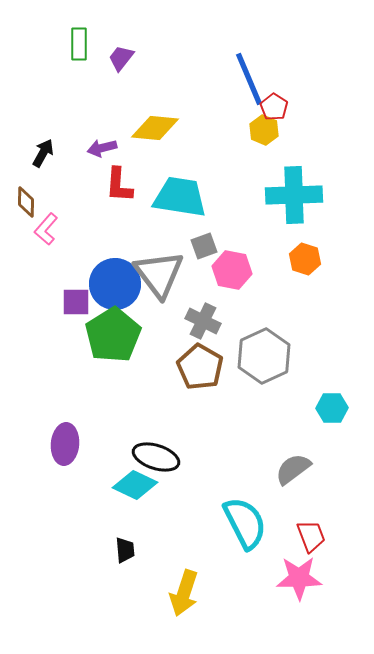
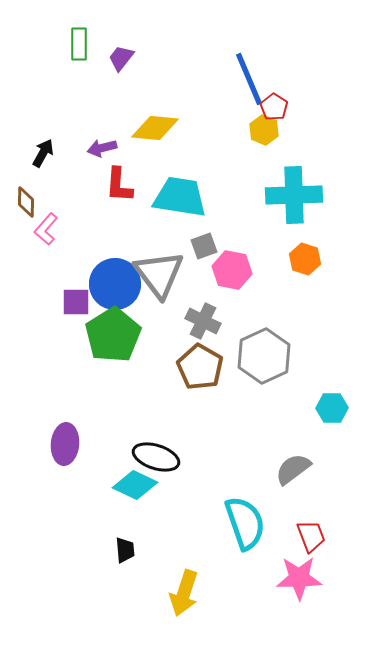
cyan semicircle: rotated 8 degrees clockwise
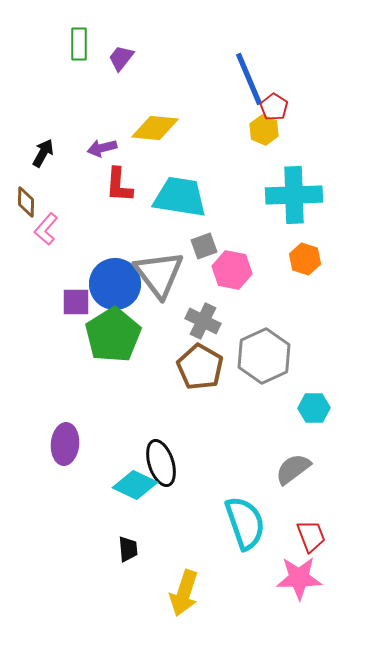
cyan hexagon: moved 18 px left
black ellipse: moved 5 px right, 6 px down; rotated 54 degrees clockwise
black trapezoid: moved 3 px right, 1 px up
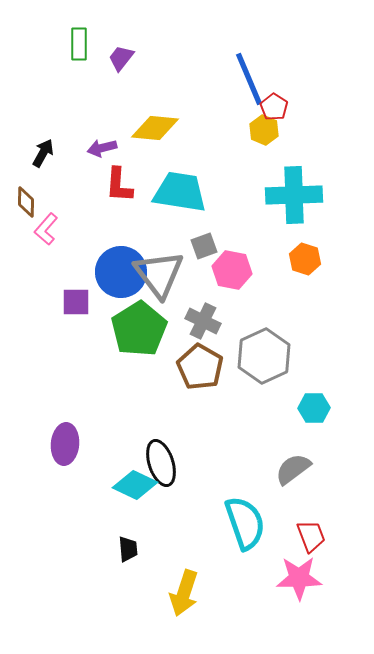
cyan trapezoid: moved 5 px up
blue circle: moved 6 px right, 12 px up
green pentagon: moved 26 px right, 6 px up
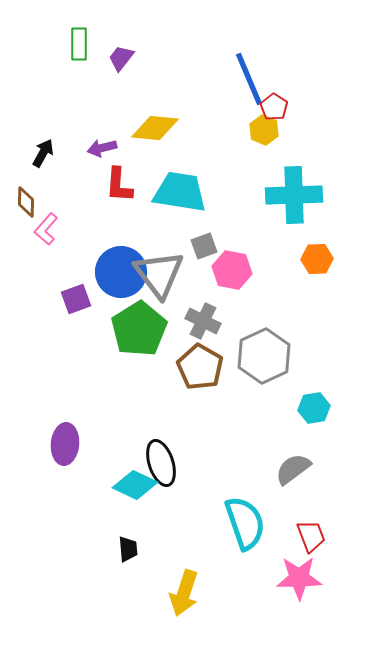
orange hexagon: moved 12 px right; rotated 20 degrees counterclockwise
purple square: moved 3 px up; rotated 20 degrees counterclockwise
cyan hexagon: rotated 8 degrees counterclockwise
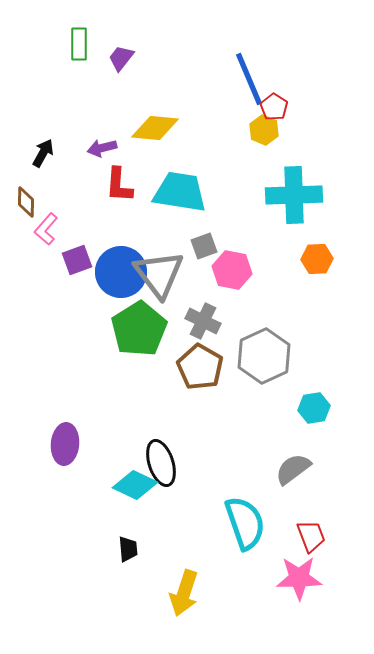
purple square: moved 1 px right, 39 px up
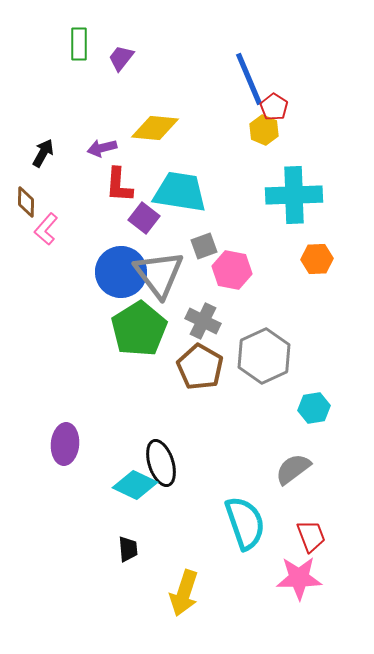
purple square: moved 67 px right, 42 px up; rotated 32 degrees counterclockwise
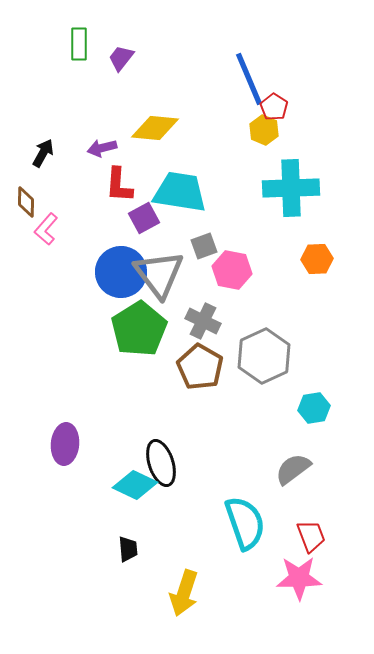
cyan cross: moved 3 px left, 7 px up
purple square: rotated 24 degrees clockwise
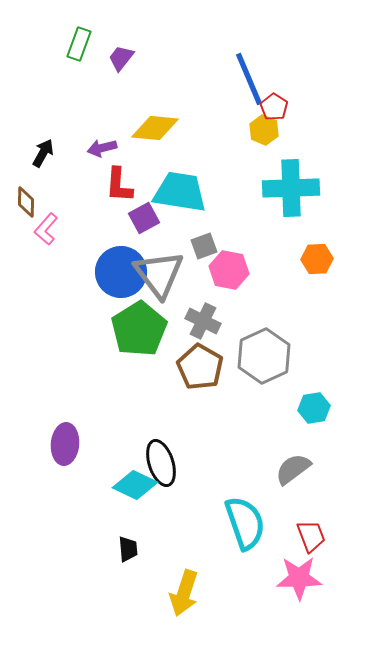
green rectangle: rotated 20 degrees clockwise
pink hexagon: moved 3 px left
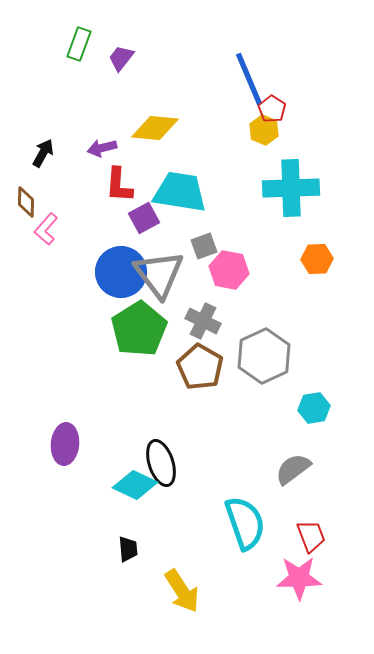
red pentagon: moved 2 px left, 2 px down
yellow arrow: moved 2 px left, 2 px up; rotated 51 degrees counterclockwise
